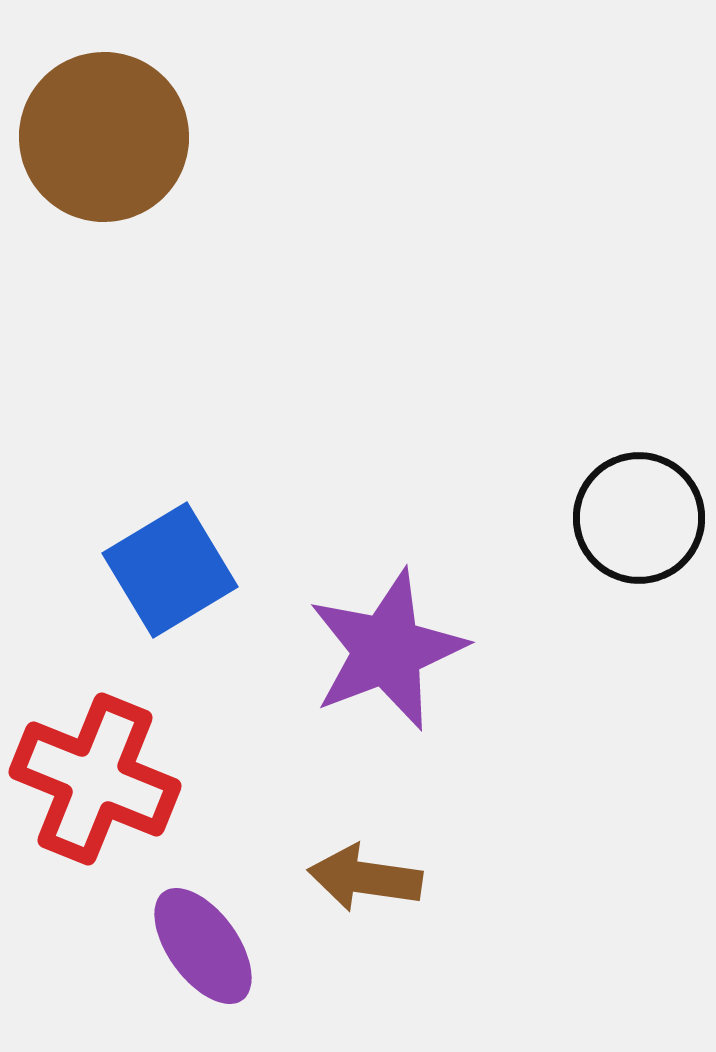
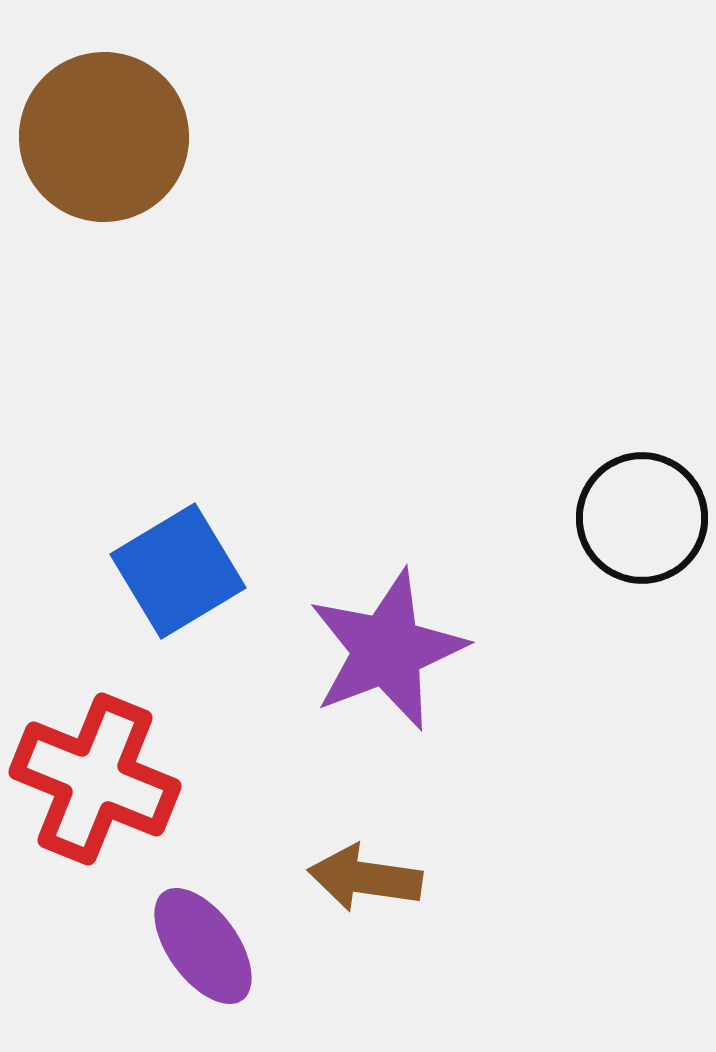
black circle: moved 3 px right
blue square: moved 8 px right, 1 px down
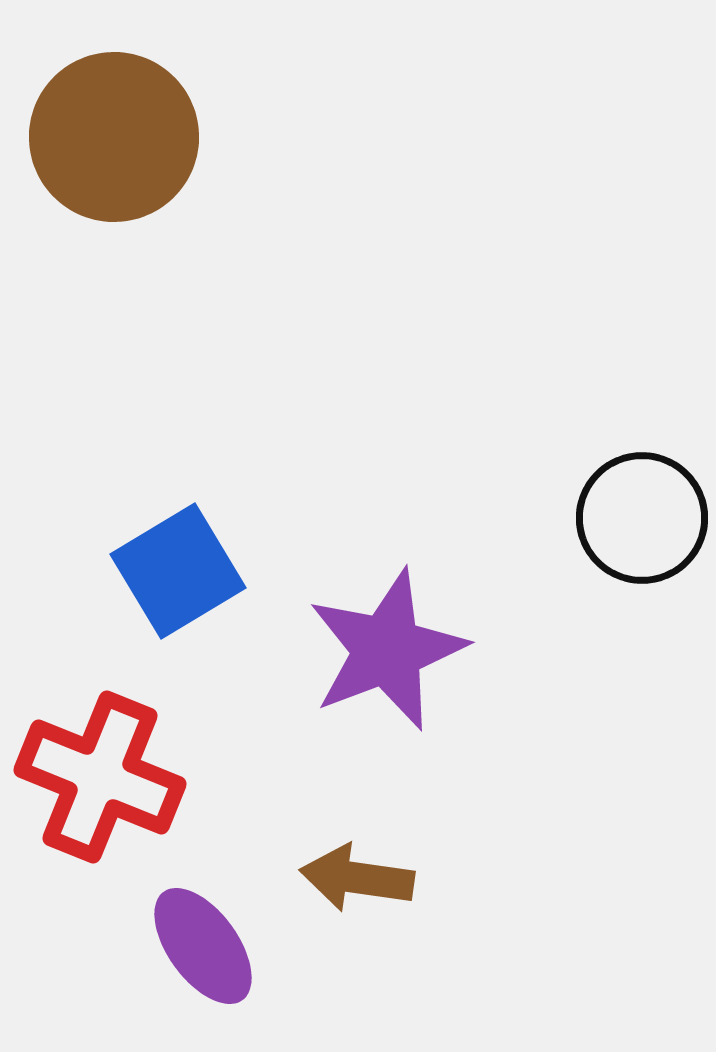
brown circle: moved 10 px right
red cross: moved 5 px right, 2 px up
brown arrow: moved 8 px left
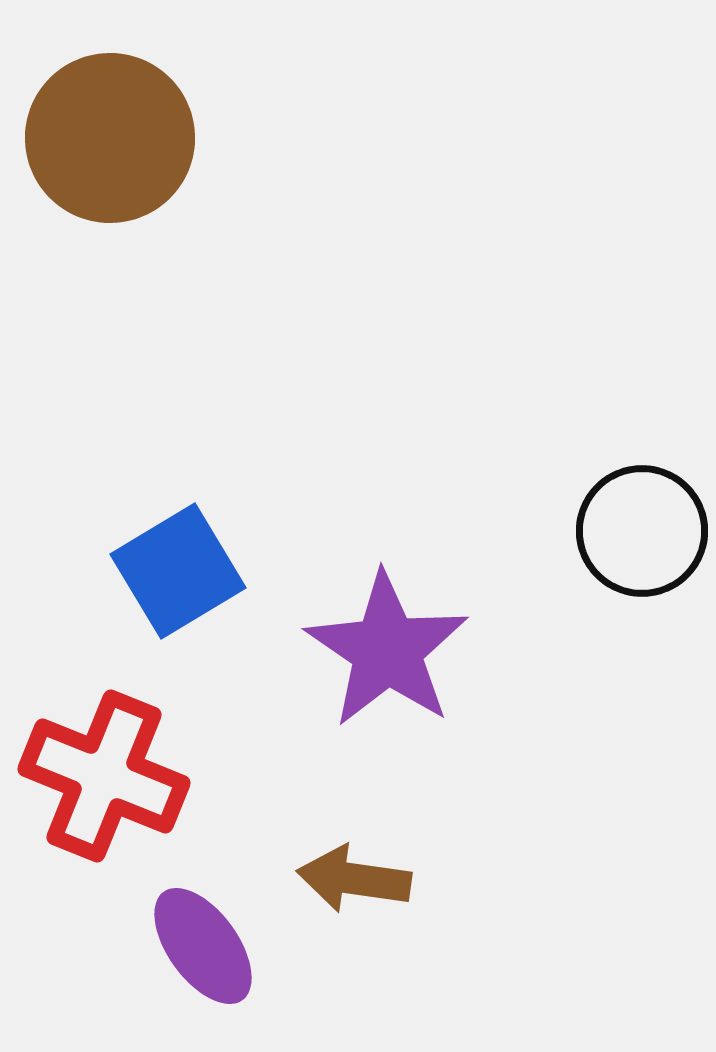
brown circle: moved 4 px left, 1 px down
black circle: moved 13 px down
purple star: rotated 17 degrees counterclockwise
red cross: moved 4 px right, 1 px up
brown arrow: moved 3 px left, 1 px down
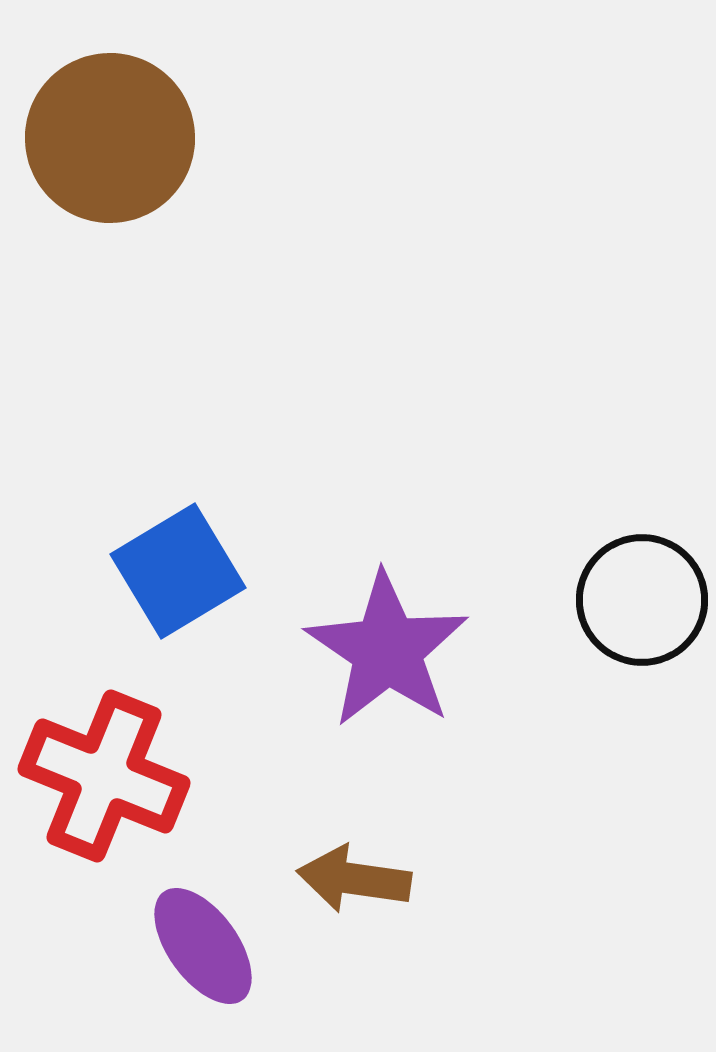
black circle: moved 69 px down
